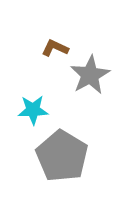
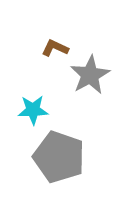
gray pentagon: moved 3 px left, 1 px down; rotated 12 degrees counterclockwise
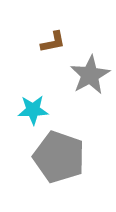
brown L-shape: moved 2 px left, 6 px up; rotated 144 degrees clockwise
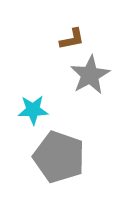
brown L-shape: moved 19 px right, 3 px up
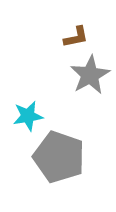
brown L-shape: moved 4 px right, 2 px up
cyan star: moved 5 px left, 6 px down; rotated 8 degrees counterclockwise
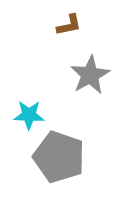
brown L-shape: moved 7 px left, 12 px up
cyan star: moved 1 px right, 1 px up; rotated 12 degrees clockwise
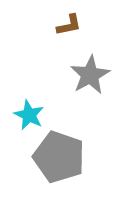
cyan star: rotated 24 degrees clockwise
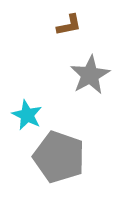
cyan star: moved 2 px left
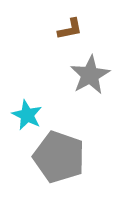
brown L-shape: moved 1 px right, 4 px down
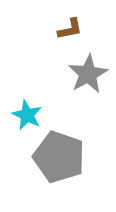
gray star: moved 2 px left, 1 px up
